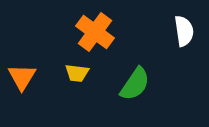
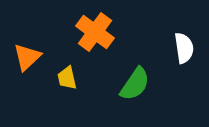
white semicircle: moved 17 px down
yellow trapezoid: moved 10 px left, 5 px down; rotated 70 degrees clockwise
orange triangle: moved 5 px right, 20 px up; rotated 16 degrees clockwise
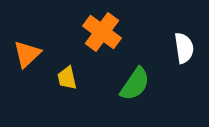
orange cross: moved 7 px right
orange triangle: moved 3 px up
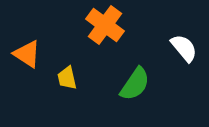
orange cross: moved 3 px right, 7 px up
white semicircle: rotated 32 degrees counterclockwise
orange triangle: rotated 44 degrees counterclockwise
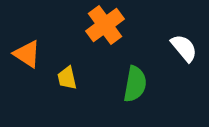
orange cross: rotated 18 degrees clockwise
green semicircle: rotated 24 degrees counterclockwise
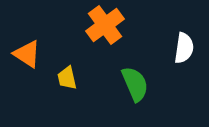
white semicircle: rotated 48 degrees clockwise
green semicircle: rotated 33 degrees counterclockwise
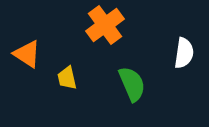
white semicircle: moved 5 px down
green semicircle: moved 3 px left
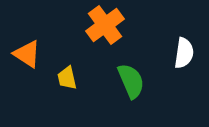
green semicircle: moved 1 px left, 3 px up
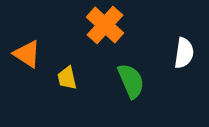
orange cross: rotated 12 degrees counterclockwise
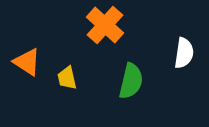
orange triangle: moved 8 px down
green semicircle: rotated 36 degrees clockwise
